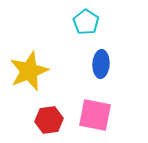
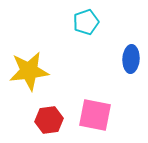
cyan pentagon: rotated 20 degrees clockwise
blue ellipse: moved 30 px right, 5 px up
yellow star: rotated 15 degrees clockwise
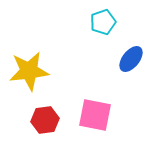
cyan pentagon: moved 17 px right
blue ellipse: rotated 36 degrees clockwise
red hexagon: moved 4 px left
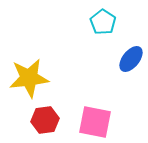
cyan pentagon: rotated 20 degrees counterclockwise
yellow star: moved 7 px down
pink square: moved 7 px down
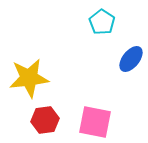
cyan pentagon: moved 1 px left
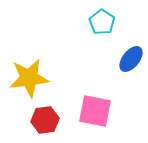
pink square: moved 11 px up
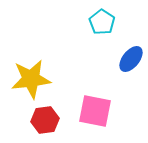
yellow star: moved 2 px right, 1 px down
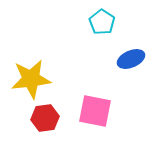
blue ellipse: rotated 28 degrees clockwise
red hexagon: moved 2 px up
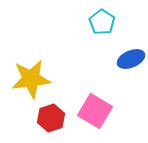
pink square: rotated 20 degrees clockwise
red hexagon: moved 6 px right; rotated 12 degrees counterclockwise
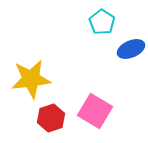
blue ellipse: moved 10 px up
